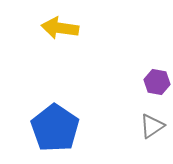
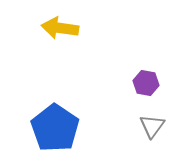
purple hexagon: moved 11 px left, 1 px down
gray triangle: rotated 20 degrees counterclockwise
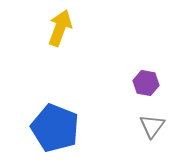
yellow arrow: rotated 102 degrees clockwise
blue pentagon: rotated 12 degrees counterclockwise
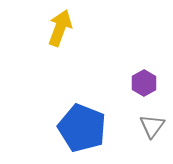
purple hexagon: moved 2 px left; rotated 20 degrees clockwise
blue pentagon: moved 27 px right
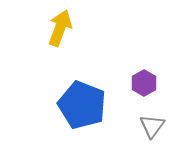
blue pentagon: moved 23 px up
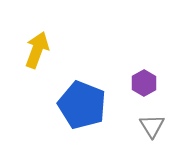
yellow arrow: moved 23 px left, 22 px down
gray triangle: rotated 8 degrees counterclockwise
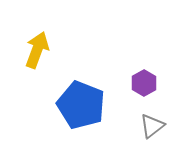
blue pentagon: moved 1 px left
gray triangle: rotated 24 degrees clockwise
